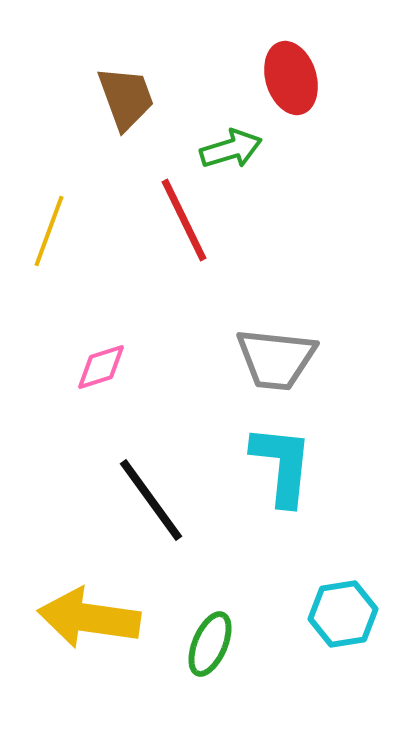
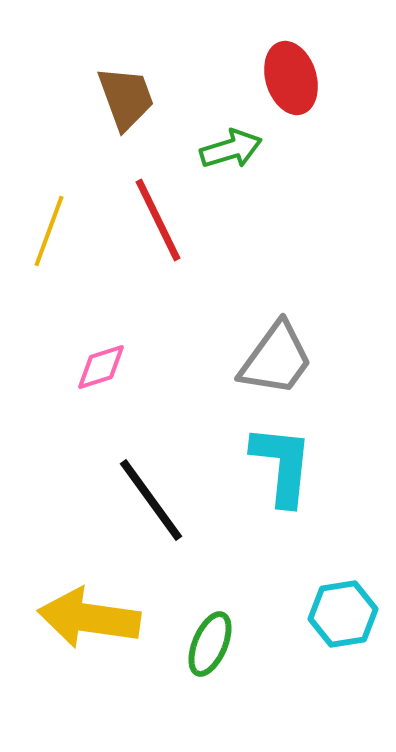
red line: moved 26 px left
gray trapezoid: rotated 60 degrees counterclockwise
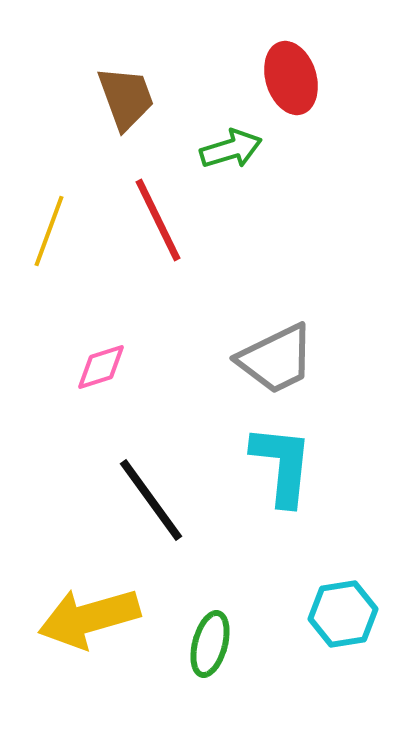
gray trapezoid: rotated 28 degrees clockwise
yellow arrow: rotated 24 degrees counterclockwise
green ellipse: rotated 8 degrees counterclockwise
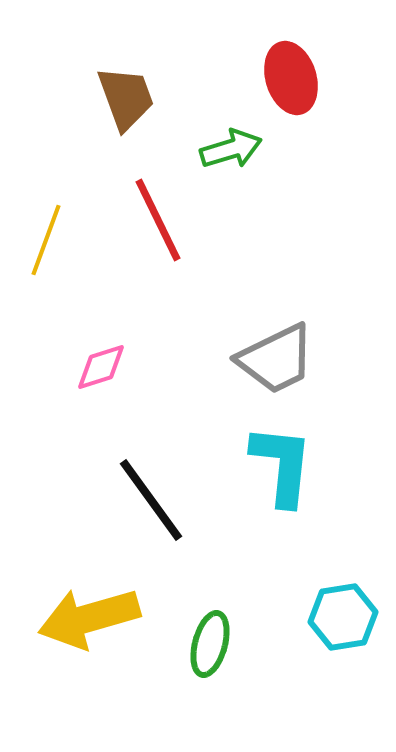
yellow line: moved 3 px left, 9 px down
cyan hexagon: moved 3 px down
